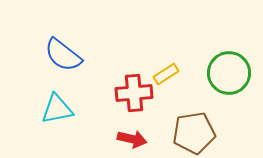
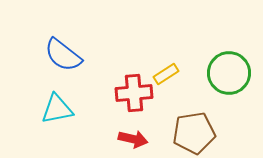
red arrow: moved 1 px right
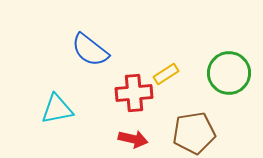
blue semicircle: moved 27 px right, 5 px up
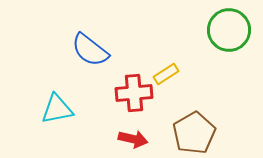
green circle: moved 43 px up
brown pentagon: rotated 21 degrees counterclockwise
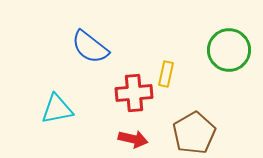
green circle: moved 20 px down
blue semicircle: moved 3 px up
yellow rectangle: rotated 45 degrees counterclockwise
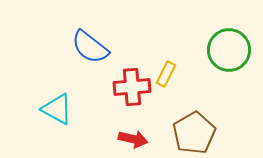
yellow rectangle: rotated 15 degrees clockwise
red cross: moved 2 px left, 6 px up
cyan triangle: rotated 40 degrees clockwise
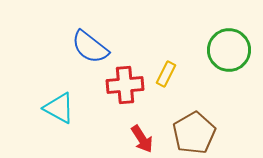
red cross: moved 7 px left, 2 px up
cyan triangle: moved 2 px right, 1 px up
red arrow: moved 9 px right; rotated 44 degrees clockwise
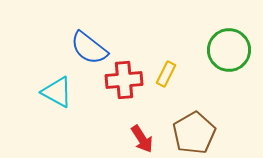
blue semicircle: moved 1 px left, 1 px down
red cross: moved 1 px left, 5 px up
cyan triangle: moved 2 px left, 16 px up
